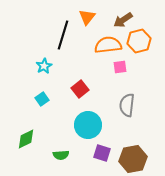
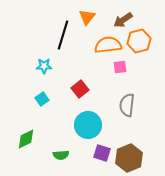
cyan star: rotated 28 degrees clockwise
brown hexagon: moved 4 px left, 1 px up; rotated 12 degrees counterclockwise
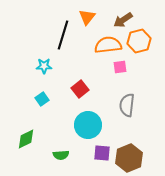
purple square: rotated 12 degrees counterclockwise
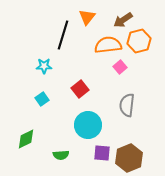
pink square: rotated 32 degrees counterclockwise
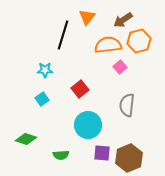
cyan star: moved 1 px right, 4 px down
green diamond: rotated 45 degrees clockwise
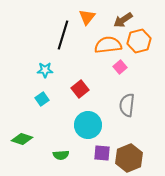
green diamond: moved 4 px left
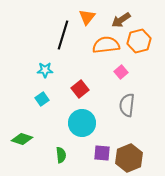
brown arrow: moved 2 px left
orange semicircle: moved 2 px left
pink square: moved 1 px right, 5 px down
cyan circle: moved 6 px left, 2 px up
green semicircle: rotated 91 degrees counterclockwise
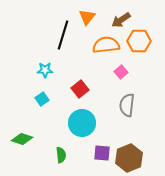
orange hexagon: rotated 15 degrees clockwise
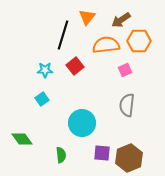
pink square: moved 4 px right, 2 px up; rotated 16 degrees clockwise
red square: moved 5 px left, 23 px up
green diamond: rotated 35 degrees clockwise
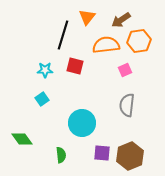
orange hexagon: rotated 10 degrees counterclockwise
red square: rotated 36 degrees counterclockwise
brown hexagon: moved 1 px right, 2 px up
